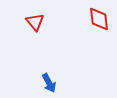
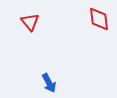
red triangle: moved 5 px left
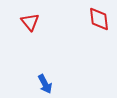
blue arrow: moved 4 px left, 1 px down
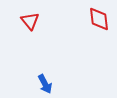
red triangle: moved 1 px up
